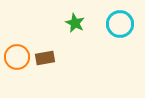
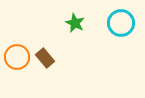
cyan circle: moved 1 px right, 1 px up
brown rectangle: rotated 60 degrees clockwise
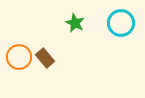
orange circle: moved 2 px right
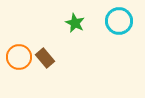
cyan circle: moved 2 px left, 2 px up
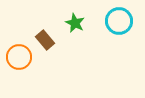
brown rectangle: moved 18 px up
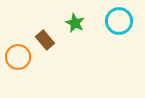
orange circle: moved 1 px left
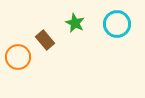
cyan circle: moved 2 px left, 3 px down
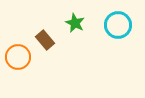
cyan circle: moved 1 px right, 1 px down
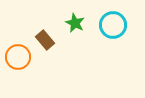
cyan circle: moved 5 px left
